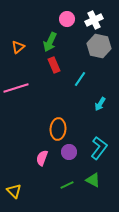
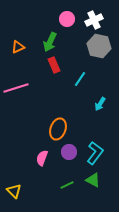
orange triangle: rotated 16 degrees clockwise
orange ellipse: rotated 15 degrees clockwise
cyan L-shape: moved 4 px left, 5 px down
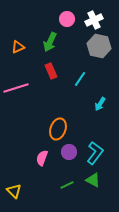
red rectangle: moved 3 px left, 6 px down
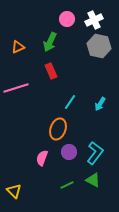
cyan line: moved 10 px left, 23 px down
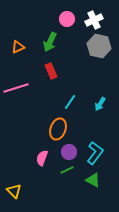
green line: moved 15 px up
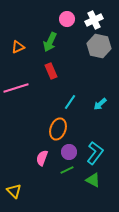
cyan arrow: rotated 16 degrees clockwise
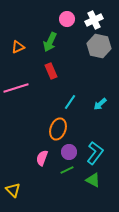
yellow triangle: moved 1 px left, 1 px up
